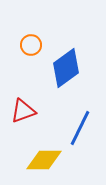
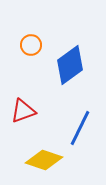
blue diamond: moved 4 px right, 3 px up
yellow diamond: rotated 18 degrees clockwise
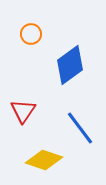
orange circle: moved 11 px up
red triangle: rotated 36 degrees counterclockwise
blue line: rotated 63 degrees counterclockwise
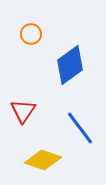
yellow diamond: moved 1 px left
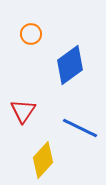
blue line: rotated 27 degrees counterclockwise
yellow diamond: rotated 66 degrees counterclockwise
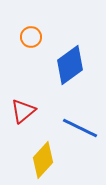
orange circle: moved 3 px down
red triangle: rotated 16 degrees clockwise
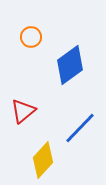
blue line: rotated 72 degrees counterclockwise
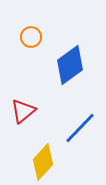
yellow diamond: moved 2 px down
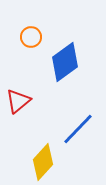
blue diamond: moved 5 px left, 3 px up
red triangle: moved 5 px left, 10 px up
blue line: moved 2 px left, 1 px down
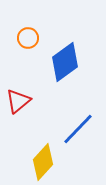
orange circle: moved 3 px left, 1 px down
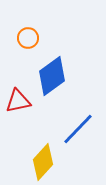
blue diamond: moved 13 px left, 14 px down
red triangle: rotated 28 degrees clockwise
